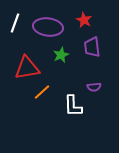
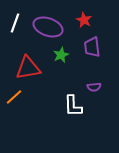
purple ellipse: rotated 12 degrees clockwise
red triangle: moved 1 px right
orange line: moved 28 px left, 5 px down
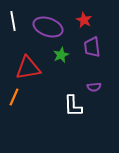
white line: moved 2 px left, 2 px up; rotated 30 degrees counterclockwise
orange line: rotated 24 degrees counterclockwise
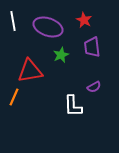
red triangle: moved 2 px right, 3 px down
purple semicircle: rotated 24 degrees counterclockwise
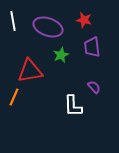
red star: rotated 14 degrees counterclockwise
purple semicircle: rotated 104 degrees counterclockwise
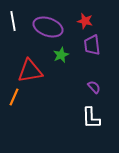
red star: moved 1 px right, 1 px down
purple trapezoid: moved 2 px up
white L-shape: moved 18 px right, 12 px down
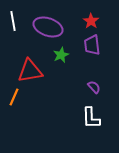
red star: moved 6 px right; rotated 21 degrees clockwise
